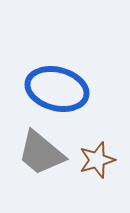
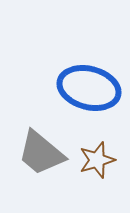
blue ellipse: moved 32 px right, 1 px up
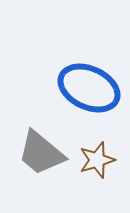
blue ellipse: rotated 10 degrees clockwise
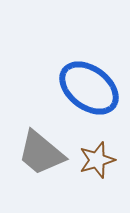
blue ellipse: rotated 12 degrees clockwise
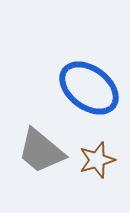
gray trapezoid: moved 2 px up
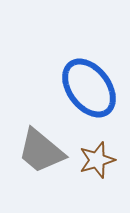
blue ellipse: rotated 16 degrees clockwise
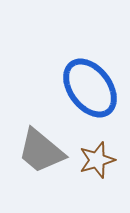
blue ellipse: moved 1 px right
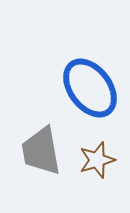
gray trapezoid: rotated 40 degrees clockwise
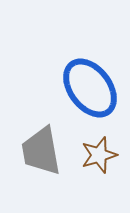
brown star: moved 2 px right, 5 px up
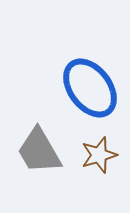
gray trapezoid: moved 2 px left; rotated 20 degrees counterclockwise
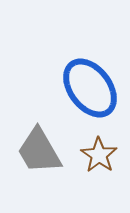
brown star: rotated 21 degrees counterclockwise
